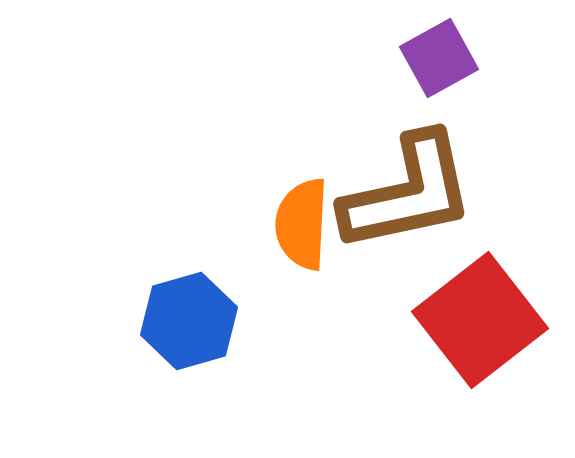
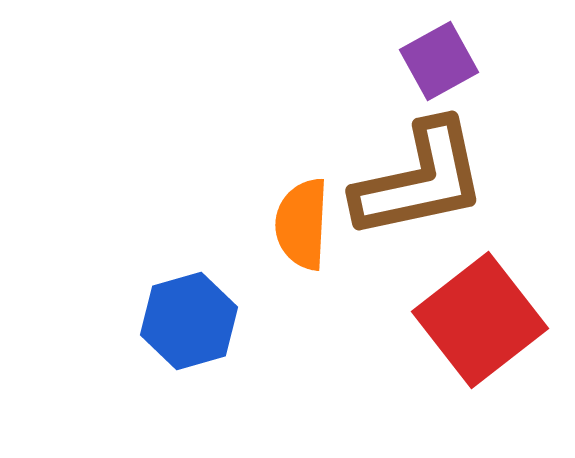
purple square: moved 3 px down
brown L-shape: moved 12 px right, 13 px up
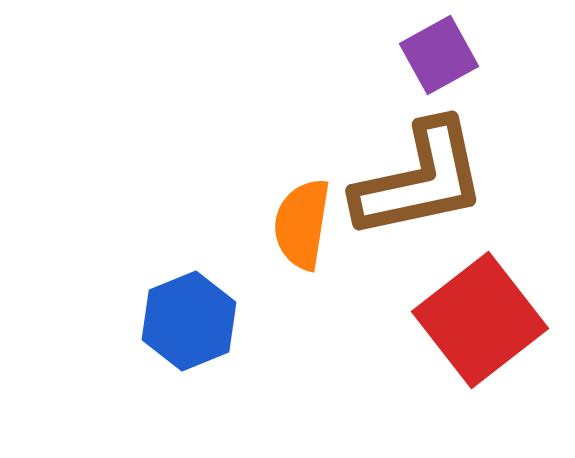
purple square: moved 6 px up
orange semicircle: rotated 6 degrees clockwise
blue hexagon: rotated 6 degrees counterclockwise
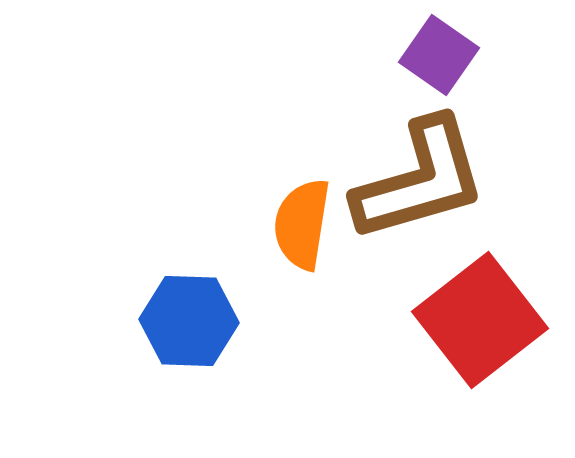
purple square: rotated 26 degrees counterclockwise
brown L-shape: rotated 4 degrees counterclockwise
blue hexagon: rotated 24 degrees clockwise
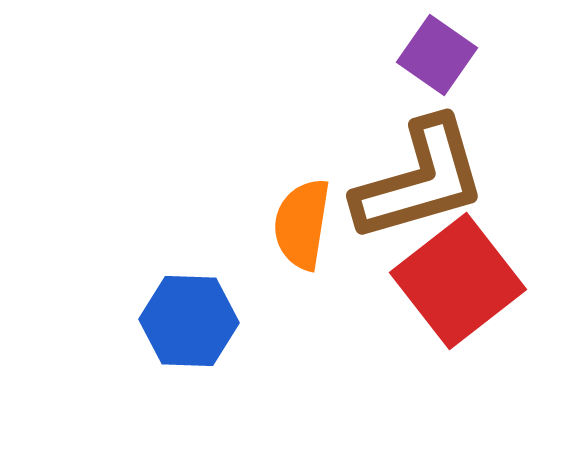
purple square: moved 2 px left
red square: moved 22 px left, 39 px up
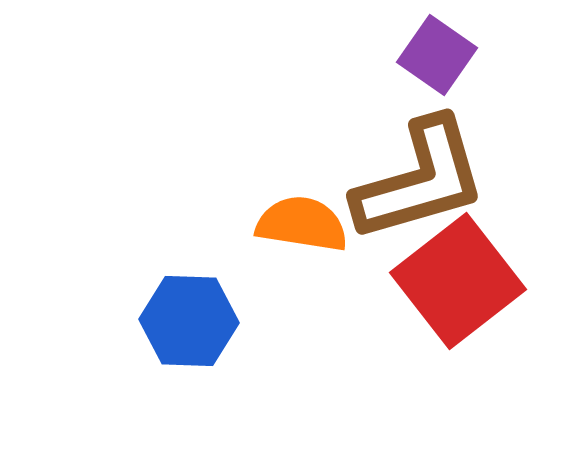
orange semicircle: rotated 90 degrees clockwise
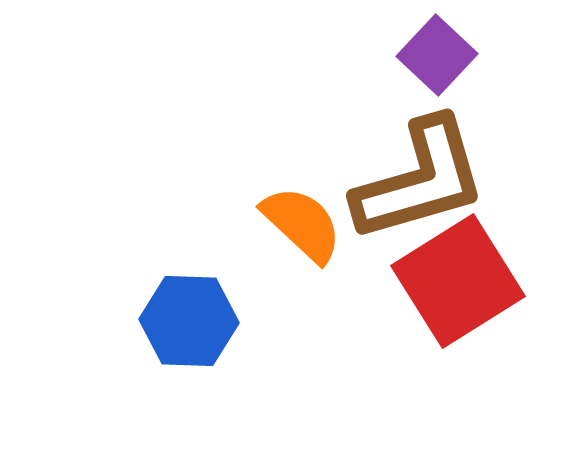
purple square: rotated 8 degrees clockwise
orange semicircle: rotated 34 degrees clockwise
red square: rotated 6 degrees clockwise
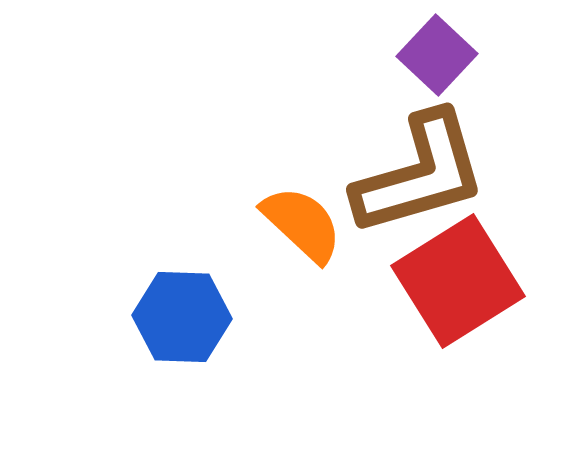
brown L-shape: moved 6 px up
blue hexagon: moved 7 px left, 4 px up
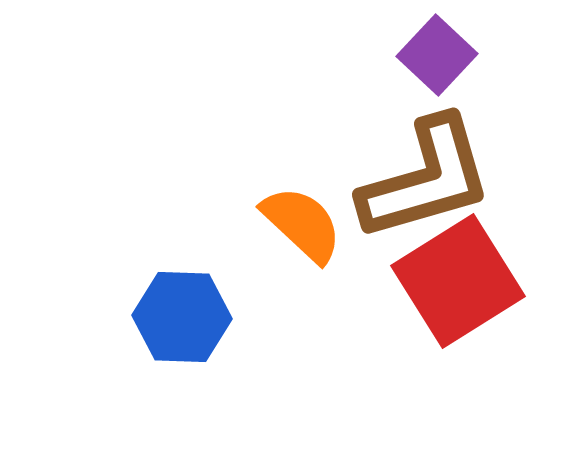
brown L-shape: moved 6 px right, 5 px down
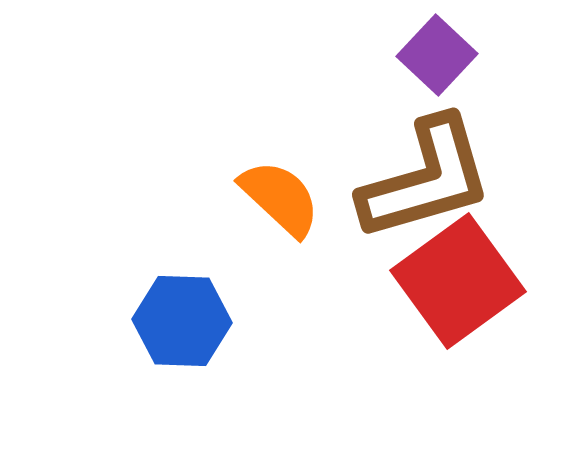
orange semicircle: moved 22 px left, 26 px up
red square: rotated 4 degrees counterclockwise
blue hexagon: moved 4 px down
